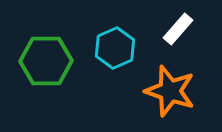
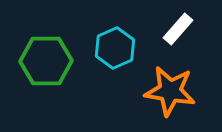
orange star: rotated 9 degrees counterclockwise
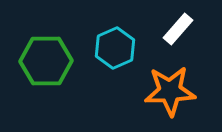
orange star: rotated 12 degrees counterclockwise
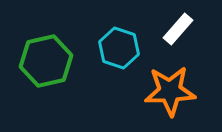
cyan hexagon: moved 4 px right; rotated 18 degrees counterclockwise
green hexagon: rotated 12 degrees counterclockwise
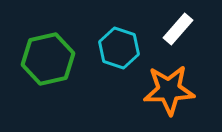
green hexagon: moved 2 px right, 2 px up
orange star: moved 1 px left, 1 px up
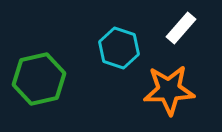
white rectangle: moved 3 px right, 1 px up
green hexagon: moved 9 px left, 20 px down
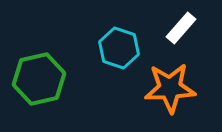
orange star: moved 1 px right, 2 px up
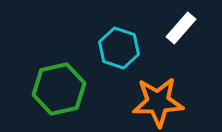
green hexagon: moved 20 px right, 10 px down
orange star: moved 12 px left, 14 px down
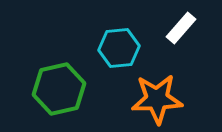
cyan hexagon: rotated 24 degrees counterclockwise
orange star: moved 1 px left, 3 px up
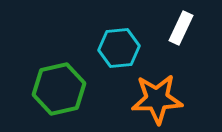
white rectangle: rotated 16 degrees counterclockwise
